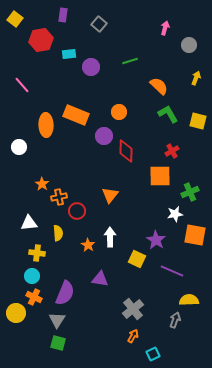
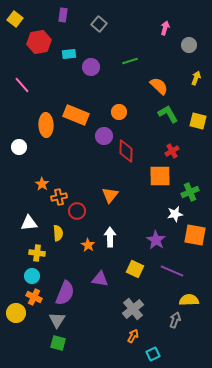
red hexagon at (41, 40): moved 2 px left, 2 px down
yellow square at (137, 259): moved 2 px left, 10 px down
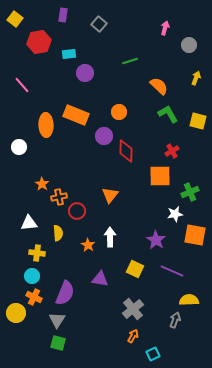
purple circle at (91, 67): moved 6 px left, 6 px down
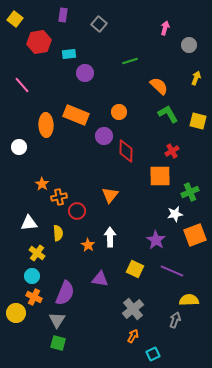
orange square at (195, 235): rotated 30 degrees counterclockwise
yellow cross at (37, 253): rotated 28 degrees clockwise
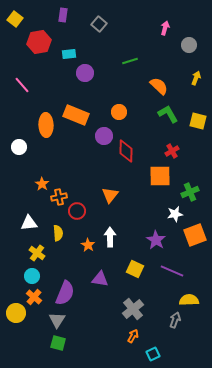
orange cross at (34, 297): rotated 14 degrees clockwise
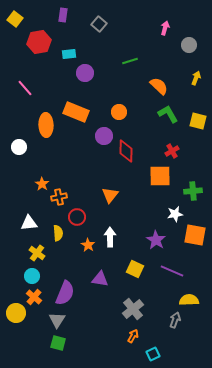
pink line at (22, 85): moved 3 px right, 3 px down
orange rectangle at (76, 115): moved 3 px up
green cross at (190, 192): moved 3 px right, 1 px up; rotated 18 degrees clockwise
red circle at (77, 211): moved 6 px down
orange square at (195, 235): rotated 30 degrees clockwise
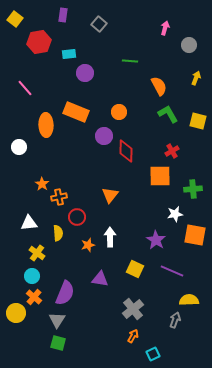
green line at (130, 61): rotated 21 degrees clockwise
orange semicircle at (159, 86): rotated 18 degrees clockwise
green cross at (193, 191): moved 2 px up
orange star at (88, 245): rotated 24 degrees clockwise
